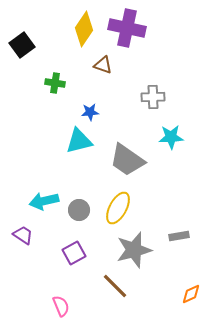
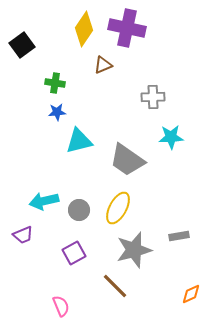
brown triangle: rotated 42 degrees counterclockwise
blue star: moved 33 px left
purple trapezoid: rotated 125 degrees clockwise
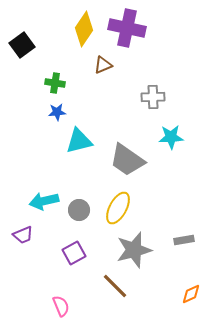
gray rectangle: moved 5 px right, 4 px down
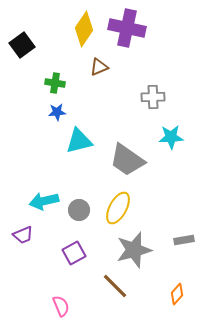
brown triangle: moved 4 px left, 2 px down
orange diamond: moved 14 px left; rotated 25 degrees counterclockwise
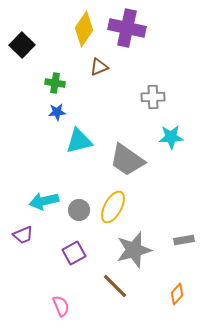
black square: rotated 10 degrees counterclockwise
yellow ellipse: moved 5 px left, 1 px up
